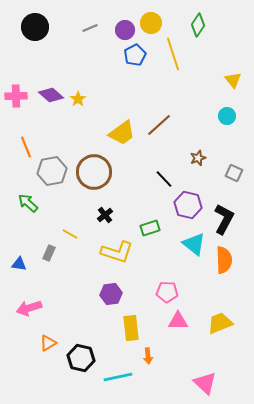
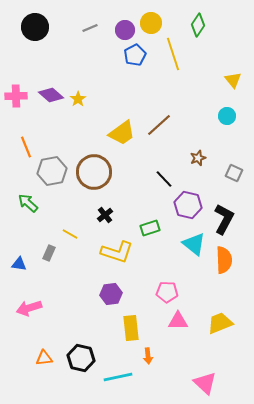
orange triangle at (48, 343): moved 4 px left, 15 px down; rotated 24 degrees clockwise
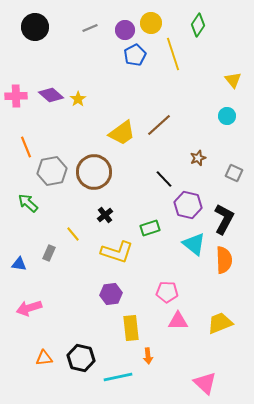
yellow line at (70, 234): moved 3 px right; rotated 21 degrees clockwise
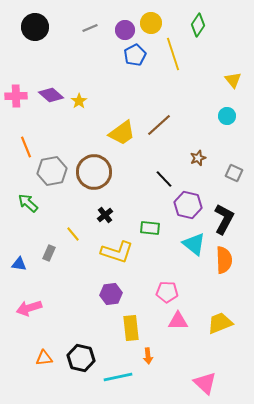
yellow star at (78, 99): moved 1 px right, 2 px down
green rectangle at (150, 228): rotated 24 degrees clockwise
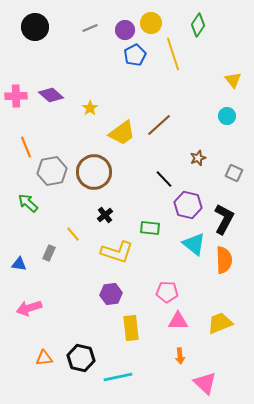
yellow star at (79, 101): moved 11 px right, 7 px down
orange arrow at (148, 356): moved 32 px right
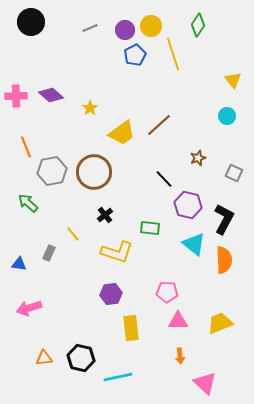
yellow circle at (151, 23): moved 3 px down
black circle at (35, 27): moved 4 px left, 5 px up
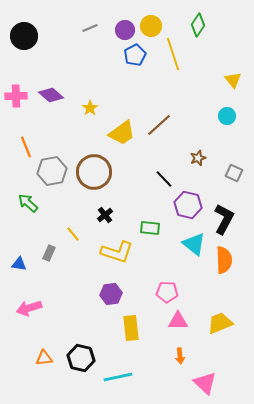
black circle at (31, 22): moved 7 px left, 14 px down
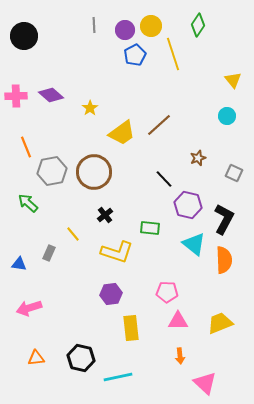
gray line at (90, 28): moved 4 px right, 3 px up; rotated 70 degrees counterclockwise
orange triangle at (44, 358): moved 8 px left
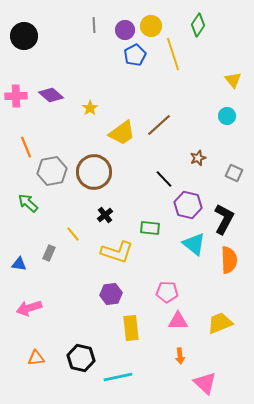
orange semicircle at (224, 260): moved 5 px right
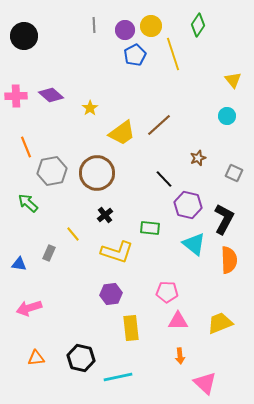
brown circle at (94, 172): moved 3 px right, 1 px down
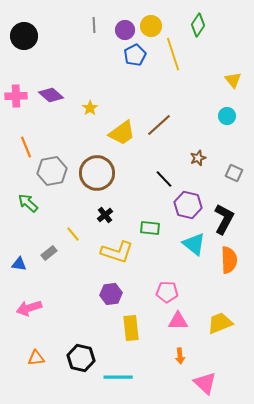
gray rectangle at (49, 253): rotated 28 degrees clockwise
cyan line at (118, 377): rotated 12 degrees clockwise
